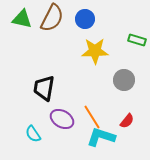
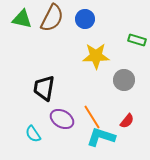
yellow star: moved 1 px right, 5 px down
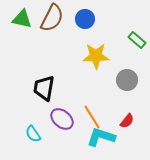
green rectangle: rotated 24 degrees clockwise
gray circle: moved 3 px right
purple ellipse: rotated 10 degrees clockwise
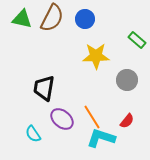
cyan L-shape: moved 1 px down
